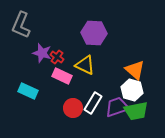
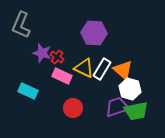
yellow triangle: moved 1 px left, 3 px down
orange triangle: moved 12 px left
white hexagon: moved 2 px left, 1 px up
white rectangle: moved 9 px right, 34 px up
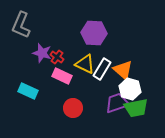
yellow triangle: moved 1 px right, 4 px up
purple trapezoid: moved 4 px up
green trapezoid: moved 3 px up
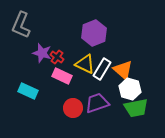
purple hexagon: rotated 25 degrees counterclockwise
purple trapezoid: moved 20 px left
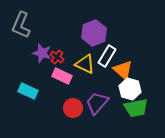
white rectangle: moved 5 px right, 13 px up
purple trapezoid: rotated 30 degrees counterclockwise
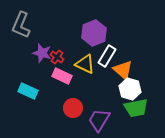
purple trapezoid: moved 2 px right, 17 px down; rotated 10 degrees counterclockwise
